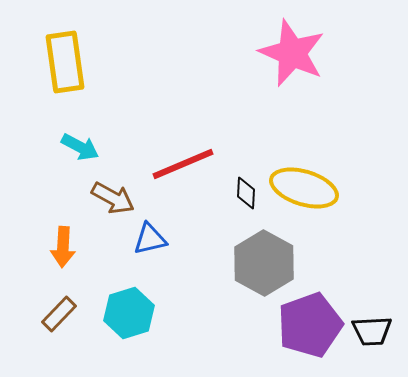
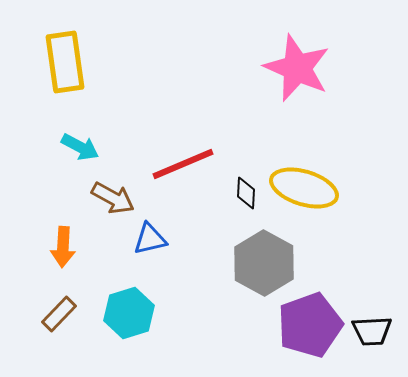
pink star: moved 5 px right, 15 px down
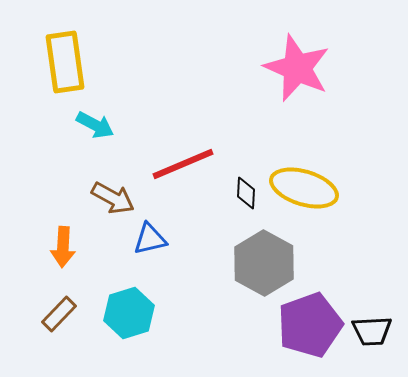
cyan arrow: moved 15 px right, 22 px up
